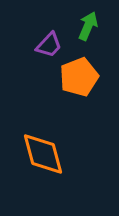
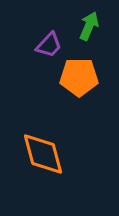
green arrow: moved 1 px right
orange pentagon: rotated 21 degrees clockwise
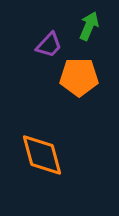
orange diamond: moved 1 px left, 1 px down
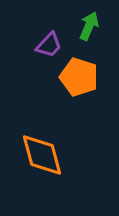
orange pentagon: rotated 18 degrees clockwise
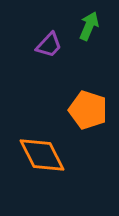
orange pentagon: moved 9 px right, 33 px down
orange diamond: rotated 12 degrees counterclockwise
